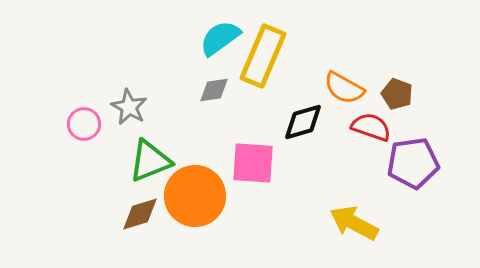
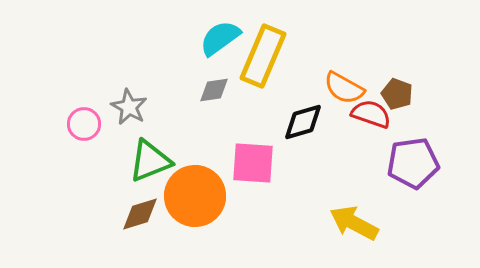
red semicircle: moved 13 px up
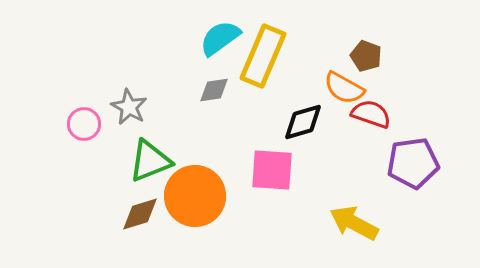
brown pentagon: moved 31 px left, 38 px up
pink square: moved 19 px right, 7 px down
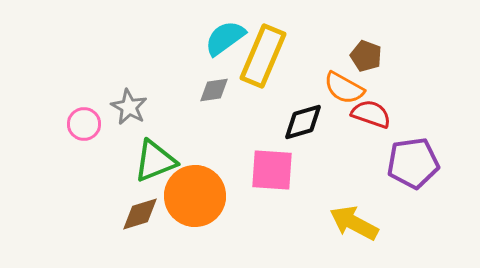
cyan semicircle: moved 5 px right
green triangle: moved 5 px right
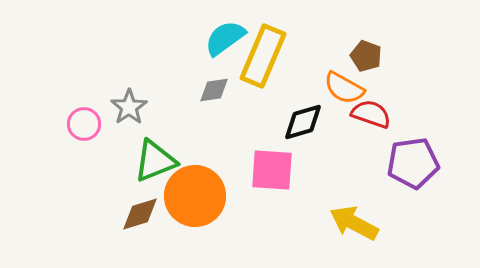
gray star: rotated 9 degrees clockwise
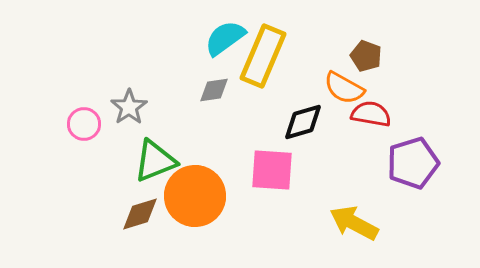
red semicircle: rotated 9 degrees counterclockwise
purple pentagon: rotated 9 degrees counterclockwise
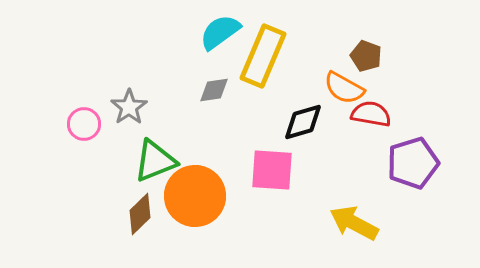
cyan semicircle: moved 5 px left, 6 px up
brown diamond: rotated 27 degrees counterclockwise
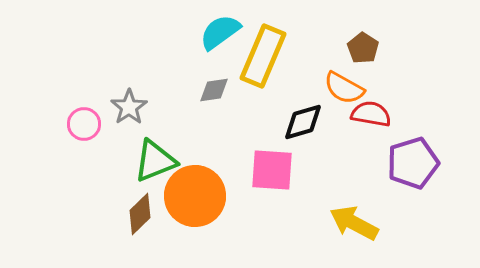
brown pentagon: moved 3 px left, 8 px up; rotated 12 degrees clockwise
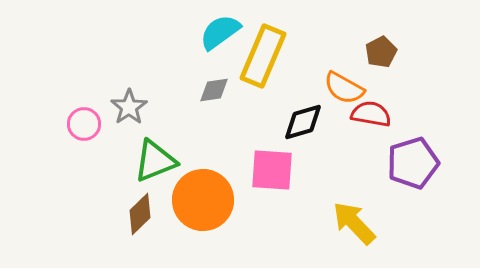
brown pentagon: moved 18 px right, 4 px down; rotated 12 degrees clockwise
orange circle: moved 8 px right, 4 px down
yellow arrow: rotated 18 degrees clockwise
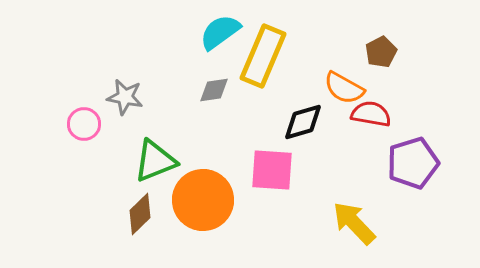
gray star: moved 4 px left, 10 px up; rotated 27 degrees counterclockwise
